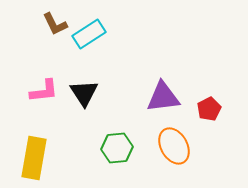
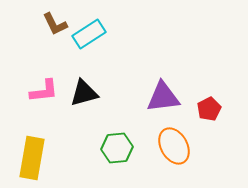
black triangle: rotated 48 degrees clockwise
yellow rectangle: moved 2 px left
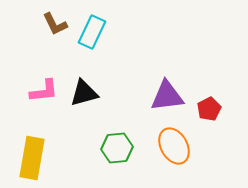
cyan rectangle: moved 3 px right, 2 px up; rotated 32 degrees counterclockwise
purple triangle: moved 4 px right, 1 px up
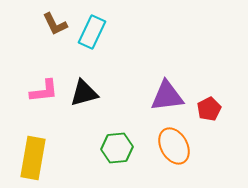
yellow rectangle: moved 1 px right
